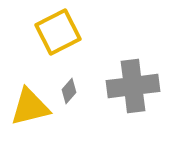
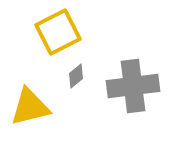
gray diamond: moved 7 px right, 15 px up; rotated 10 degrees clockwise
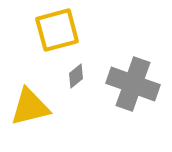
yellow square: moved 1 px left, 2 px up; rotated 12 degrees clockwise
gray cross: moved 2 px up; rotated 27 degrees clockwise
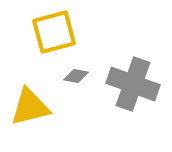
yellow square: moved 3 px left, 2 px down
gray diamond: rotated 50 degrees clockwise
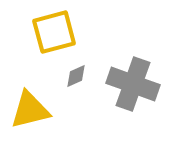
gray diamond: rotated 35 degrees counterclockwise
yellow triangle: moved 3 px down
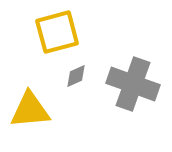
yellow square: moved 3 px right
yellow triangle: rotated 9 degrees clockwise
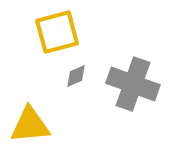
yellow triangle: moved 15 px down
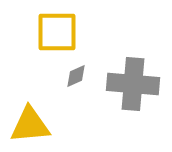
yellow square: rotated 15 degrees clockwise
gray cross: rotated 15 degrees counterclockwise
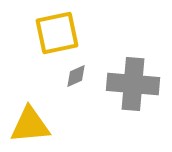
yellow square: moved 1 px down; rotated 12 degrees counterclockwise
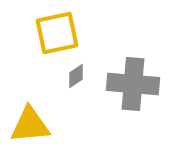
gray diamond: rotated 10 degrees counterclockwise
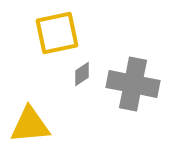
gray diamond: moved 6 px right, 2 px up
gray cross: rotated 6 degrees clockwise
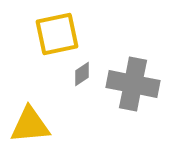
yellow square: moved 1 px down
